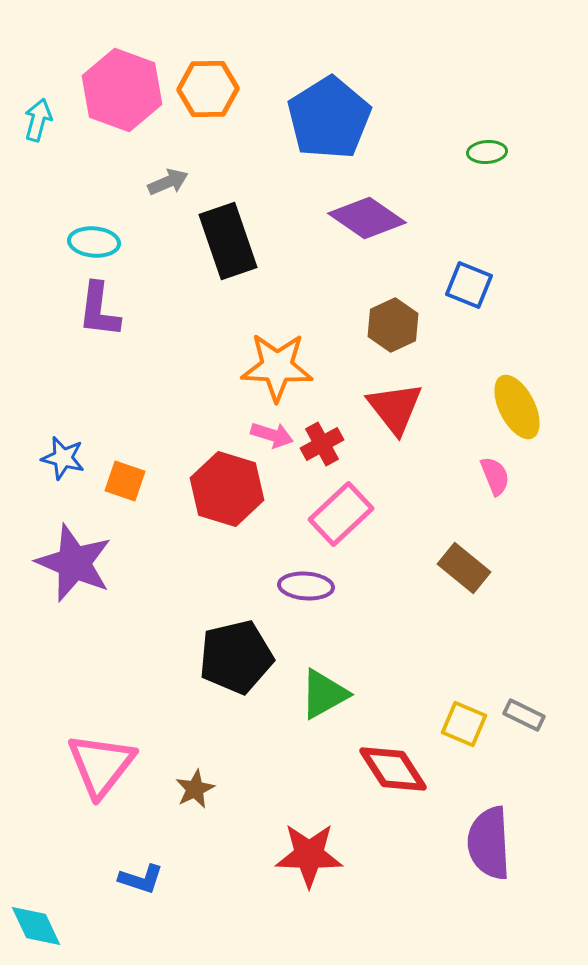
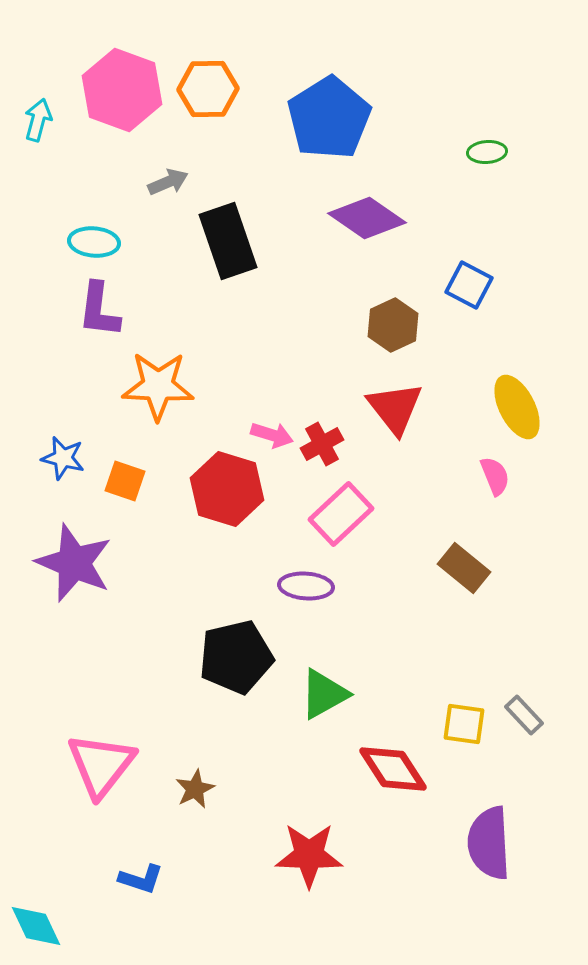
blue square: rotated 6 degrees clockwise
orange star: moved 119 px left, 19 px down
gray rectangle: rotated 21 degrees clockwise
yellow square: rotated 15 degrees counterclockwise
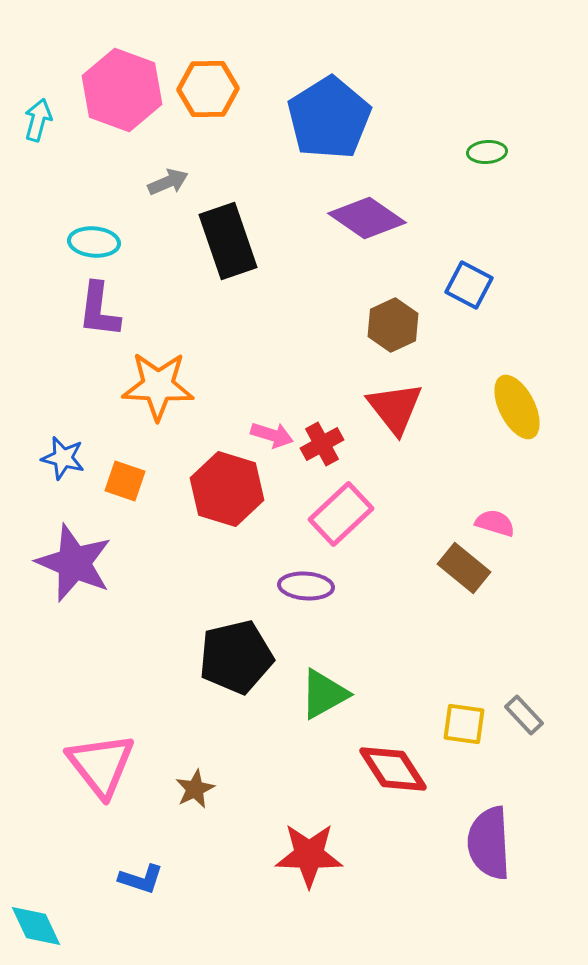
pink semicircle: moved 47 px down; rotated 51 degrees counterclockwise
pink triangle: rotated 16 degrees counterclockwise
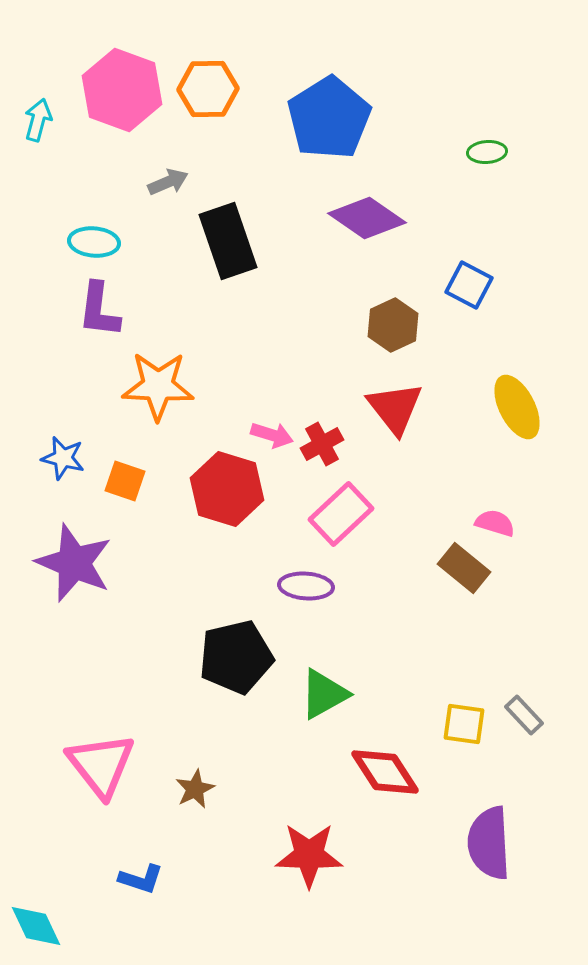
red diamond: moved 8 px left, 3 px down
